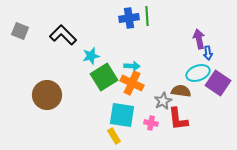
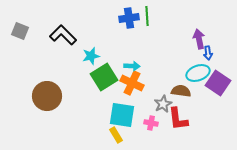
brown circle: moved 1 px down
gray star: moved 3 px down
yellow rectangle: moved 2 px right, 1 px up
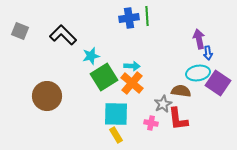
cyan ellipse: rotated 10 degrees clockwise
orange cross: rotated 15 degrees clockwise
cyan square: moved 6 px left, 1 px up; rotated 8 degrees counterclockwise
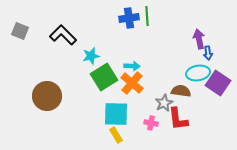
gray star: moved 1 px right, 1 px up
